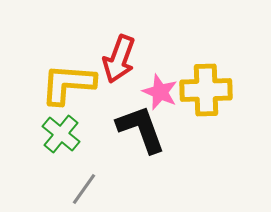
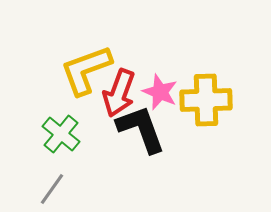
red arrow: moved 34 px down
yellow L-shape: moved 18 px right, 14 px up; rotated 24 degrees counterclockwise
yellow cross: moved 10 px down
gray line: moved 32 px left
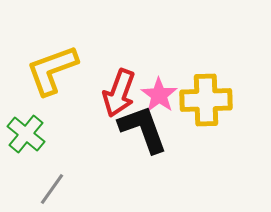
yellow L-shape: moved 34 px left
pink star: moved 1 px left, 3 px down; rotated 12 degrees clockwise
black L-shape: moved 2 px right
green cross: moved 35 px left
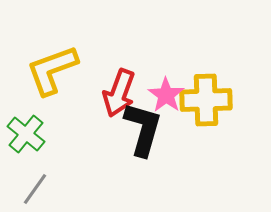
pink star: moved 7 px right
black L-shape: rotated 36 degrees clockwise
gray line: moved 17 px left
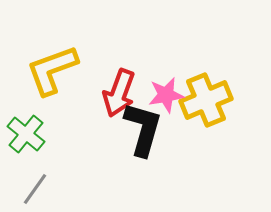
pink star: rotated 27 degrees clockwise
yellow cross: rotated 21 degrees counterclockwise
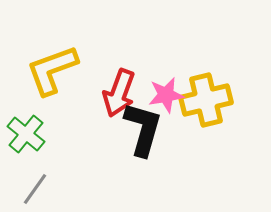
yellow cross: rotated 9 degrees clockwise
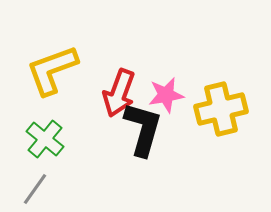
yellow cross: moved 15 px right, 9 px down
green cross: moved 19 px right, 5 px down
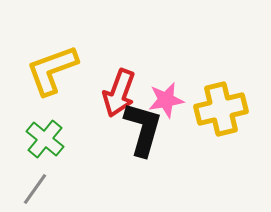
pink star: moved 5 px down
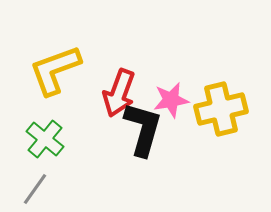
yellow L-shape: moved 3 px right
pink star: moved 5 px right
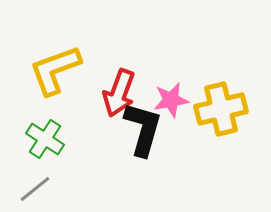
green cross: rotated 6 degrees counterclockwise
gray line: rotated 16 degrees clockwise
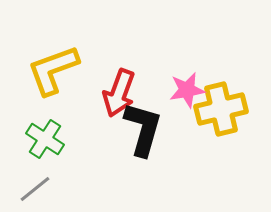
yellow L-shape: moved 2 px left
pink star: moved 16 px right, 10 px up
